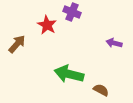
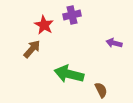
purple cross: moved 3 px down; rotated 36 degrees counterclockwise
red star: moved 3 px left
brown arrow: moved 15 px right, 5 px down
brown semicircle: rotated 35 degrees clockwise
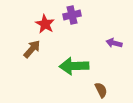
red star: moved 1 px right, 1 px up
green arrow: moved 5 px right, 8 px up; rotated 16 degrees counterclockwise
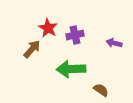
purple cross: moved 3 px right, 20 px down
red star: moved 3 px right, 4 px down
green arrow: moved 3 px left, 3 px down
brown semicircle: rotated 28 degrees counterclockwise
